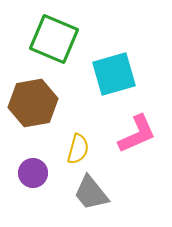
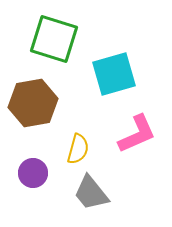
green square: rotated 6 degrees counterclockwise
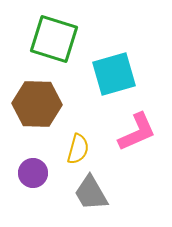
brown hexagon: moved 4 px right, 1 px down; rotated 12 degrees clockwise
pink L-shape: moved 2 px up
gray trapezoid: rotated 9 degrees clockwise
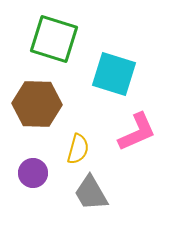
cyan square: rotated 33 degrees clockwise
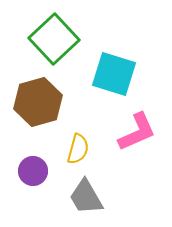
green square: rotated 30 degrees clockwise
brown hexagon: moved 1 px right, 2 px up; rotated 18 degrees counterclockwise
purple circle: moved 2 px up
gray trapezoid: moved 5 px left, 4 px down
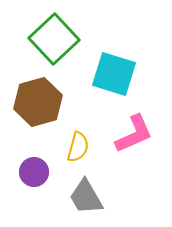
pink L-shape: moved 3 px left, 2 px down
yellow semicircle: moved 2 px up
purple circle: moved 1 px right, 1 px down
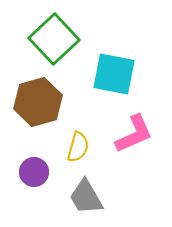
cyan square: rotated 6 degrees counterclockwise
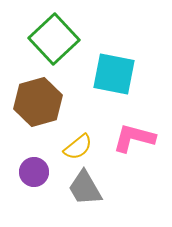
pink L-shape: moved 4 px down; rotated 141 degrees counterclockwise
yellow semicircle: rotated 36 degrees clockwise
gray trapezoid: moved 1 px left, 9 px up
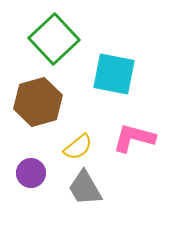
purple circle: moved 3 px left, 1 px down
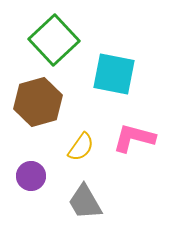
green square: moved 1 px down
yellow semicircle: moved 3 px right; rotated 16 degrees counterclockwise
purple circle: moved 3 px down
gray trapezoid: moved 14 px down
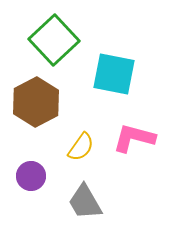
brown hexagon: moved 2 px left; rotated 12 degrees counterclockwise
